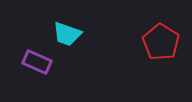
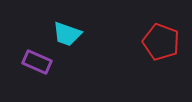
red pentagon: rotated 12 degrees counterclockwise
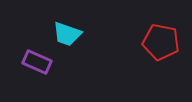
red pentagon: rotated 9 degrees counterclockwise
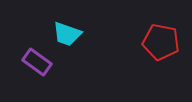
purple rectangle: rotated 12 degrees clockwise
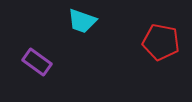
cyan trapezoid: moved 15 px right, 13 px up
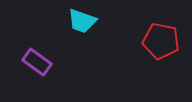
red pentagon: moved 1 px up
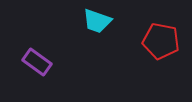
cyan trapezoid: moved 15 px right
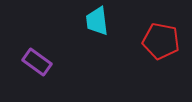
cyan trapezoid: rotated 64 degrees clockwise
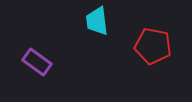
red pentagon: moved 8 px left, 5 px down
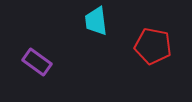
cyan trapezoid: moved 1 px left
